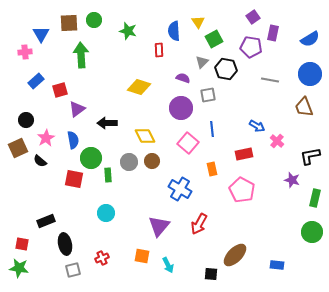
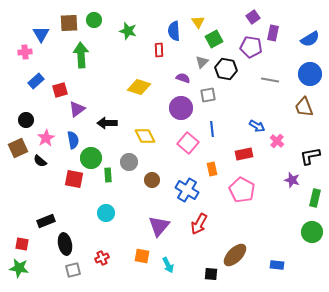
brown circle at (152, 161): moved 19 px down
blue cross at (180, 189): moved 7 px right, 1 px down
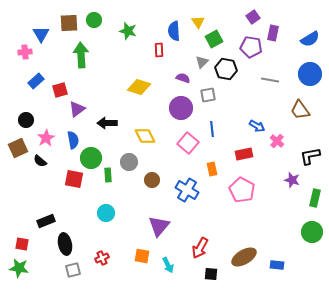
brown trapezoid at (304, 107): moved 4 px left, 3 px down; rotated 15 degrees counterclockwise
red arrow at (199, 224): moved 1 px right, 24 px down
brown ellipse at (235, 255): moved 9 px right, 2 px down; rotated 15 degrees clockwise
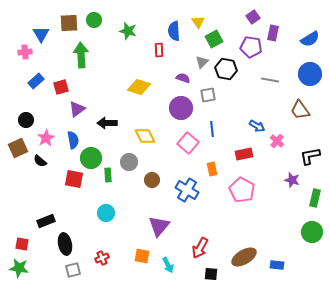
red square at (60, 90): moved 1 px right, 3 px up
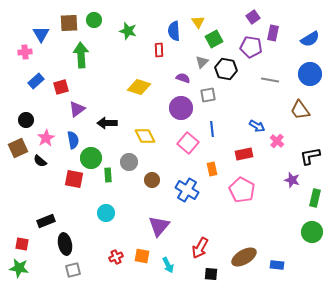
red cross at (102, 258): moved 14 px right, 1 px up
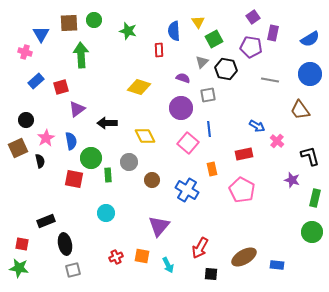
pink cross at (25, 52): rotated 24 degrees clockwise
blue line at (212, 129): moved 3 px left
blue semicircle at (73, 140): moved 2 px left, 1 px down
black L-shape at (310, 156): rotated 85 degrees clockwise
black semicircle at (40, 161): rotated 144 degrees counterclockwise
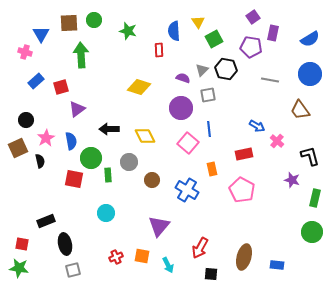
gray triangle at (202, 62): moved 8 px down
black arrow at (107, 123): moved 2 px right, 6 px down
brown ellipse at (244, 257): rotated 45 degrees counterclockwise
